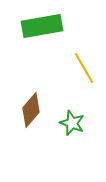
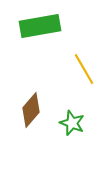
green rectangle: moved 2 px left
yellow line: moved 1 px down
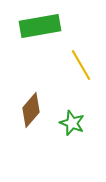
yellow line: moved 3 px left, 4 px up
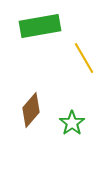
yellow line: moved 3 px right, 7 px up
green star: rotated 15 degrees clockwise
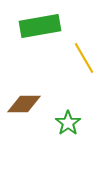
brown diamond: moved 7 px left, 6 px up; rotated 48 degrees clockwise
green star: moved 4 px left
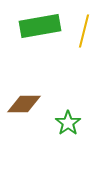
yellow line: moved 27 px up; rotated 44 degrees clockwise
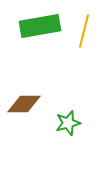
green star: rotated 20 degrees clockwise
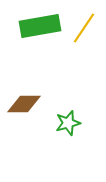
yellow line: moved 3 px up; rotated 20 degrees clockwise
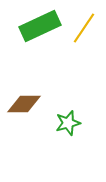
green rectangle: rotated 15 degrees counterclockwise
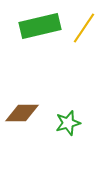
green rectangle: rotated 12 degrees clockwise
brown diamond: moved 2 px left, 9 px down
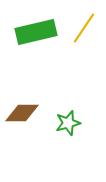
green rectangle: moved 4 px left, 6 px down
